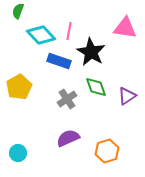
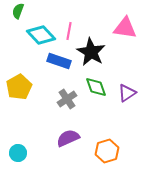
purple triangle: moved 3 px up
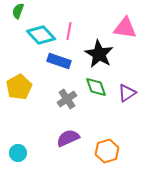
black star: moved 8 px right, 2 px down
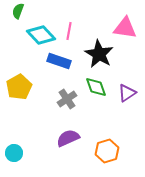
cyan circle: moved 4 px left
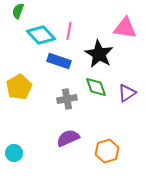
gray cross: rotated 24 degrees clockwise
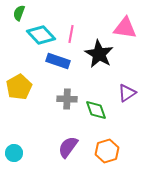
green semicircle: moved 1 px right, 2 px down
pink line: moved 2 px right, 3 px down
blue rectangle: moved 1 px left
green diamond: moved 23 px down
gray cross: rotated 12 degrees clockwise
purple semicircle: moved 9 px down; rotated 30 degrees counterclockwise
